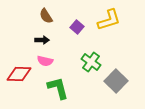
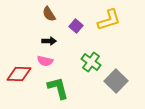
brown semicircle: moved 3 px right, 2 px up
purple square: moved 1 px left, 1 px up
black arrow: moved 7 px right, 1 px down
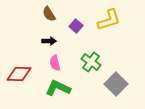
pink semicircle: moved 10 px right, 2 px down; rotated 63 degrees clockwise
gray square: moved 3 px down
green L-shape: rotated 50 degrees counterclockwise
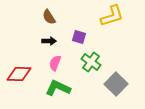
brown semicircle: moved 3 px down
yellow L-shape: moved 3 px right, 4 px up
purple square: moved 3 px right, 11 px down; rotated 24 degrees counterclockwise
pink semicircle: rotated 35 degrees clockwise
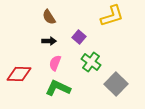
purple square: rotated 24 degrees clockwise
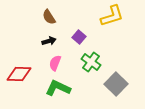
black arrow: rotated 16 degrees counterclockwise
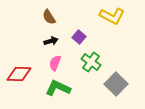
yellow L-shape: rotated 45 degrees clockwise
black arrow: moved 2 px right
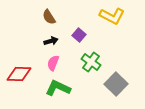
purple square: moved 2 px up
pink semicircle: moved 2 px left
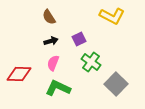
purple square: moved 4 px down; rotated 24 degrees clockwise
